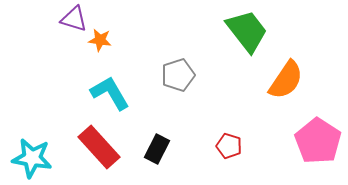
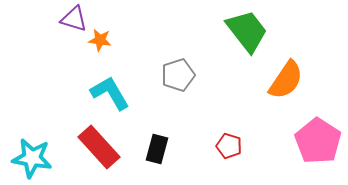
black rectangle: rotated 12 degrees counterclockwise
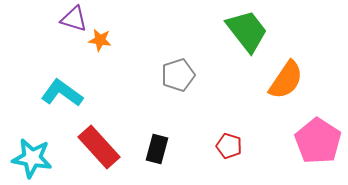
cyan L-shape: moved 48 px left; rotated 24 degrees counterclockwise
